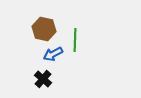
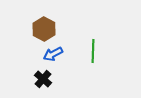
brown hexagon: rotated 15 degrees clockwise
green line: moved 18 px right, 11 px down
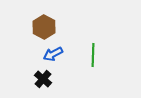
brown hexagon: moved 2 px up
green line: moved 4 px down
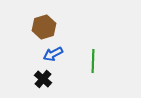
brown hexagon: rotated 15 degrees clockwise
green line: moved 6 px down
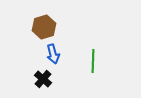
blue arrow: rotated 78 degrees counterclockwise
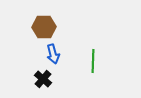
brown hexagon: rotated 15 degrees clockwise
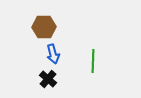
black cross: moved 5 px right
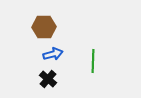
blue arrow: rotated 90 degrees counterclockwise
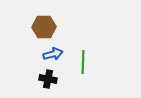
green line: moved 10 px left, 1 px down
black cross: rotated 30 degrees counterclockwise
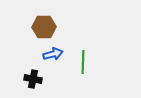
black cross: moved 15 px left
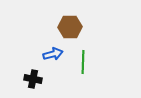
brown hexagon: moved 26 px right
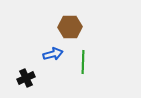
black cross: moved 7 px left, 1 px up; rotated 36 degrees counterclockwise
